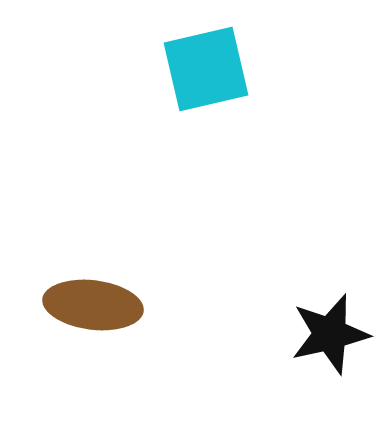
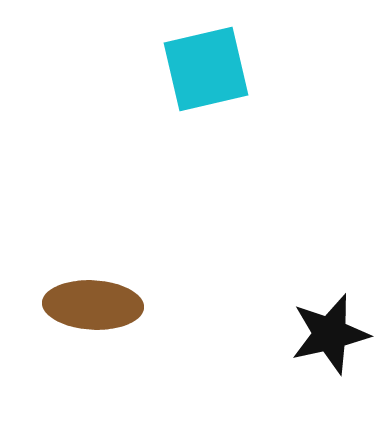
brown ellipse: rotated 4 degrees counterclockwise
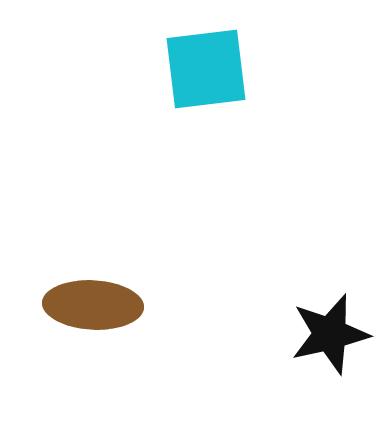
cyan square: rotated 6 degrees clockwise
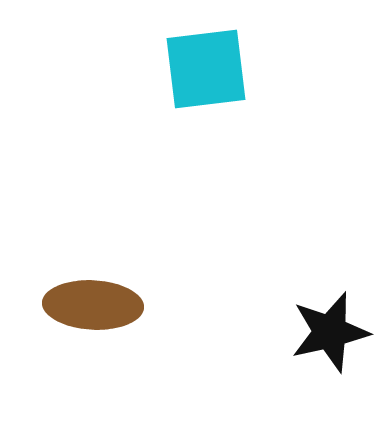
black star: moved 2 px up
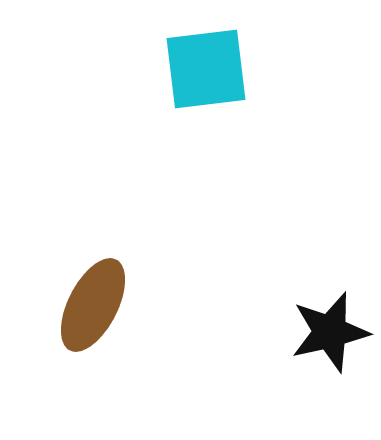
brown ellipse: rotated 66 degrees counterclockwise
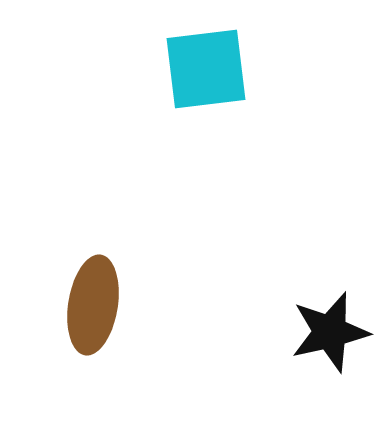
brown ellipse: rotated 18 degrees counterclockwise
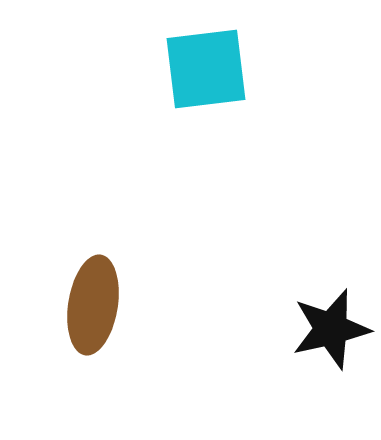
black star: moved 1 px right, 3 px up
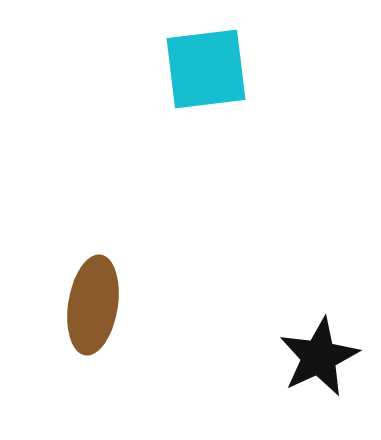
black star: moved 12 px left, 28 px down; rotated 12 degrees counterclockwise
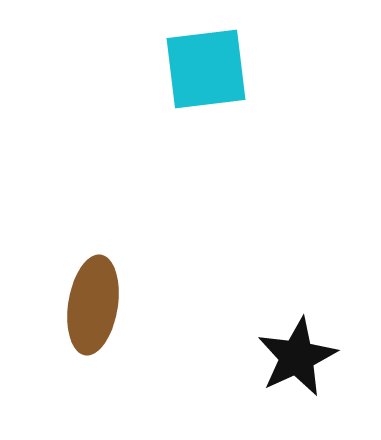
black star: moved 22 px left
